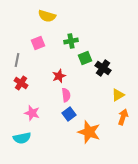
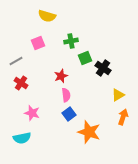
gray line: moved 1 px left, 1 px down; rotated 48 degrees clockwise
red star: moved 2 px right
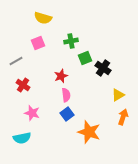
yellow semicircle: moved 4 px left, 2 px down
red cross: moved 2 px right, 2 px down
blue square: moved 2 px left
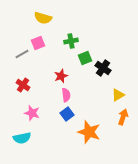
gray line: moved 6 px right, 7 px up
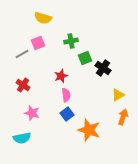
orange star: moved 2 px up
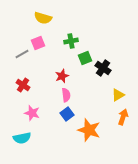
red star: moved 1 px right
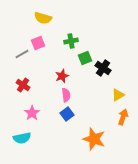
pink star: rotated 21 degrees clockwise
orange star: moved 5 px right, 9 px down
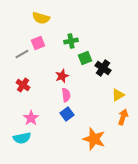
yellow semicircle: moved 2 px left
pink star: moved 1 px left, 5 px down
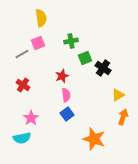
yellow semicircle: rotated 114 degrees counterclockwise
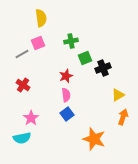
black cross: rotated 35 degrees clockwise
red star: moved 4 px right
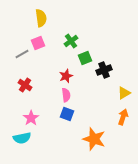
green cross: rotated 24 degrees counterclockwise
black cross: moved 1 px right, 2 px down
red cross: moved 2 px right
yellow triangle: moved 6 px right, 2 px up
blue square: rotated 32 degrees counterclockwise
